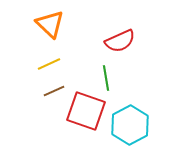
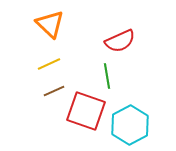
green line: moved 1 px right, 2 px up
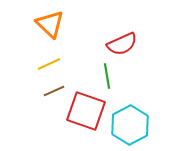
red semicircle: moved 2 px right, 3 px down
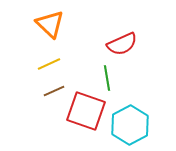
green line: moved 2 px down
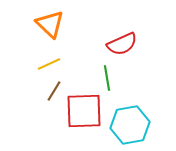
brown line: rotated 35 degrees counterclockwise
red square: moved 2 px left; rotated 21 degrees counterclockwise
cyan hexagon: rotated 18 degrees clockwise
